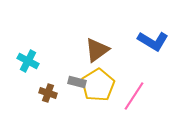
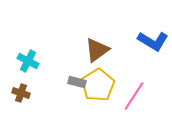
brown cross: moved 27 px left
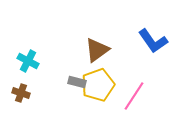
blue L-shape: rotated 24 degrees clockwise
yellow pentagon: rotated 12 degrees clockwise
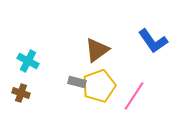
yellow pentagon: moved 1 px right, 1 px down
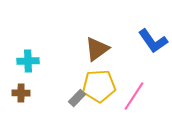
brown triangle: moved 1 px up
cyan cross: rotated 30 degrees counterclockwise
gray rectangle: moved 16 px down; rotated 60 degrees counterclockwise
yellow pentagon: rotated 16 degrees clockwise
brown cross: rotated 18 degrees counterclockwise
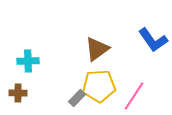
blue L-shape: moved 1 px up
brown cross: moved 3 px left
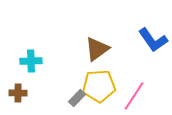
cyan cross: moved 3 px right
